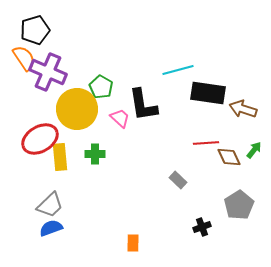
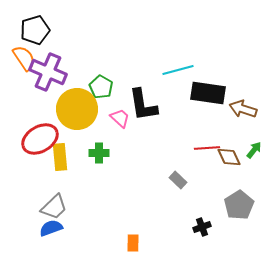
red line: moved 1 px right, 5 px down
green cross: moved 4 px right, 1 px up
gray trapezoid: moved 4 px right, 2 px down
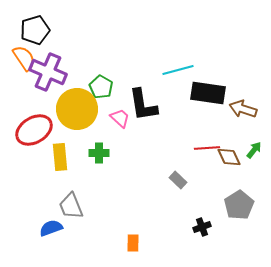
red ellipse: moved 6 px left, 9 px up
gray trapezoid: moved 17 px right, 1 px up; rotated 112 degrees clockwise
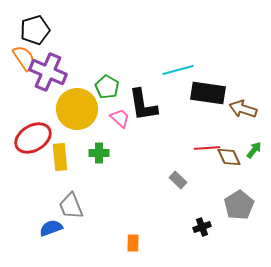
green pentagon: moved 6 px right
red ellipse: moved 1 px left, 8 px down
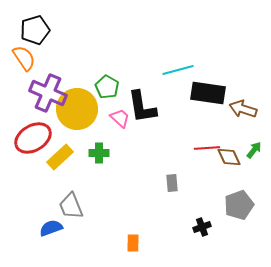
purple cross: moved 21 px down
black L-shape: moved 1 px left, 2 px down
yellow rectangle: rotated 52 degrees clockwise
gray rectangle: moved 6 px left, 3 px down; rotated 42 degrees clockwise
gray pentagon: rotated 12 degrees clockwise
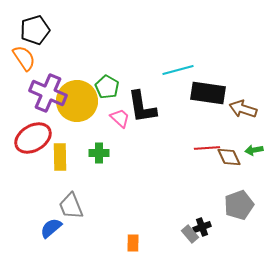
yellow circle: moved 8 px up
green arrow: rotated 138 degrees counterclockwise
yellow rectangle: rotated 48 degrees counterclockwise
gray rectangle: moved 18 px right, 51 px down; rotated 36 degrees counterclockwise
blue semicircle: rotated 20 degrees counterclockwise
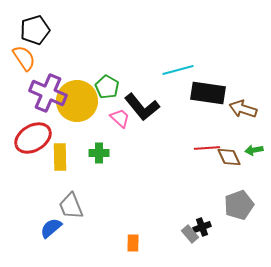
black L-shape: rotated 30 degrees counterclockwise
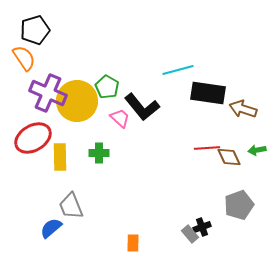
green arrow: moved 3 px right
